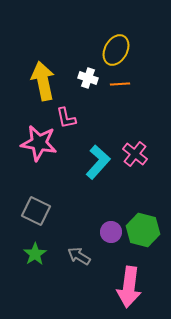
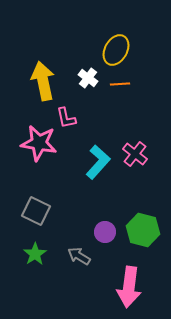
white cross: rotated 18 degrees clockwise
purple circle: moved 6 px left
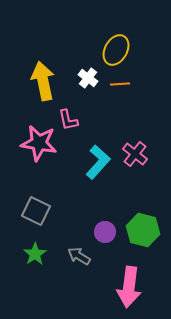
pink L-shape: moved 2 px right, 2 px down
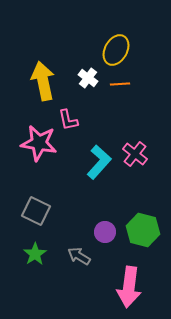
cyan L-shape: moved 1 px right
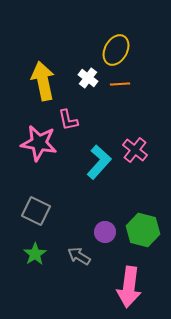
pink cross: moved 4 px up
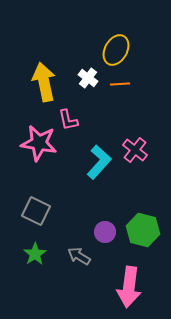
yellow arrow: moved 1 px right, 1 px down
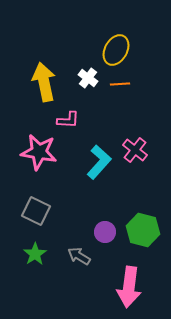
pink L-shape: rotated 75 degrees counterclockwise
pink star: moved 9 px down
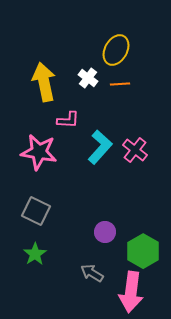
cyan L-shape: moved 1 px right, 15 px up
green hexagon: moved 21 px down; rotated 16 degrees clockwise
gray arrow: moved 13 px right, 17 px down
pink arrow: moved 2 px right, 5 px down
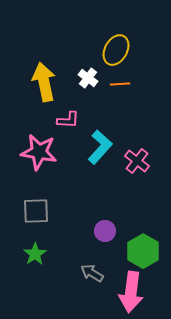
pink cross: moved 2 px right, 11 px down
gray square: rotated 28 degrees counterclockwise
purple circle: moved 1 px up
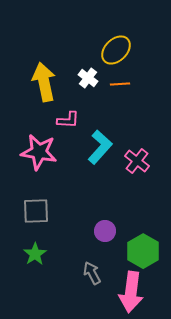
yellow ellipse: rotated 16 degrees clockwise
gray arrow: rotated 30 degrees clockwise
